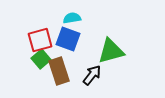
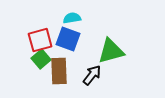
brown rectangle: rotated 16 degrees clockwise
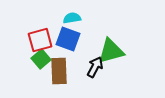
black arrow: moved 3 px right, 8 px up; rotated 10 degrees counterclockwise
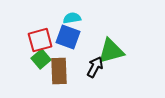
blue square: moved 2 px up
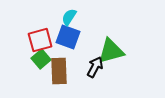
cyan semicircle: moved 3 px left, 1 px up; rotated 48 degrees counterclockwise
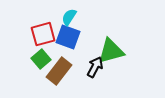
red square: moved 3 px right, 6 px up
brown rectangle: rotated 40 degrees clockwise
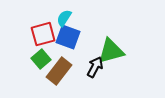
cyan semicircle: moved 5 px left, 1 px down
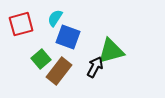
cyan semicircle: moved 9 px left
red square: moved 22 px left, 10 px up
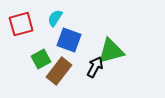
blue square: moved 1 px right, 3 px down
green square: rotated 12 degrees clockwise
